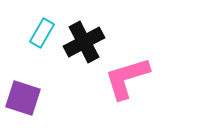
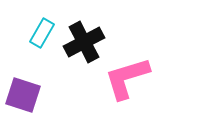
purple square: moved 3 px up
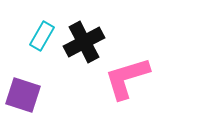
cyan rectangle: moved 3 px down
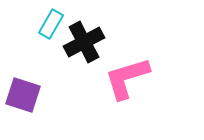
cyan rectangle: moved 9 px right, 12 px up
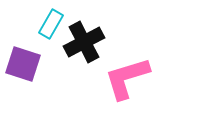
purple square: moved 31 px up
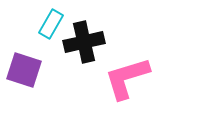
black cross: rotated 15 degrees clockwise
purple square: moved 1 px right, 6 px down
